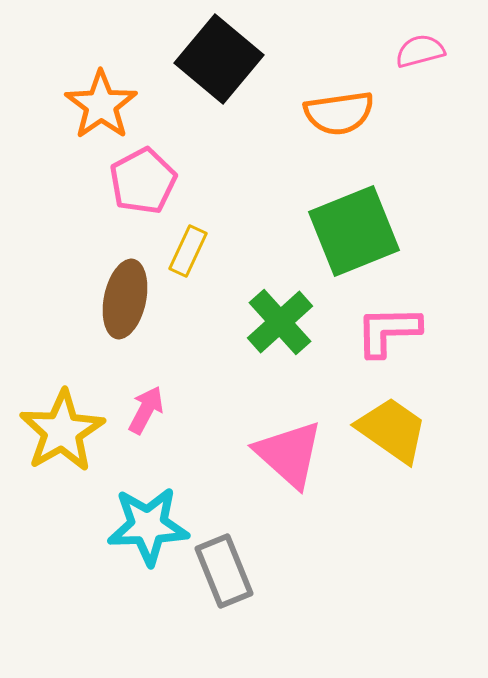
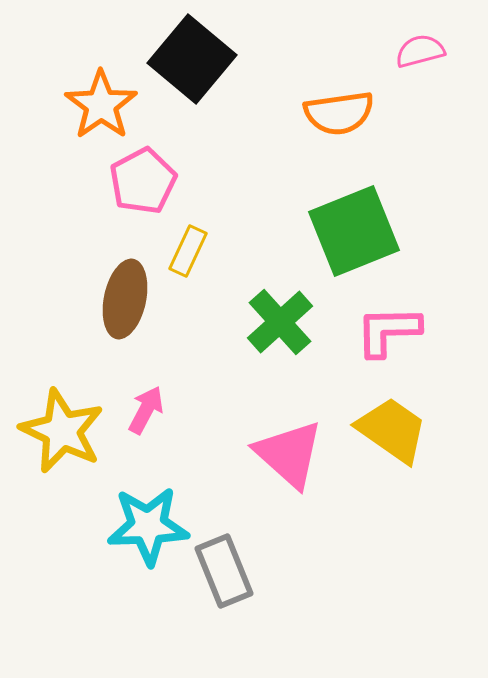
black square: moved 27 px left
yellow star: rotated 16 degrees counterclockwise
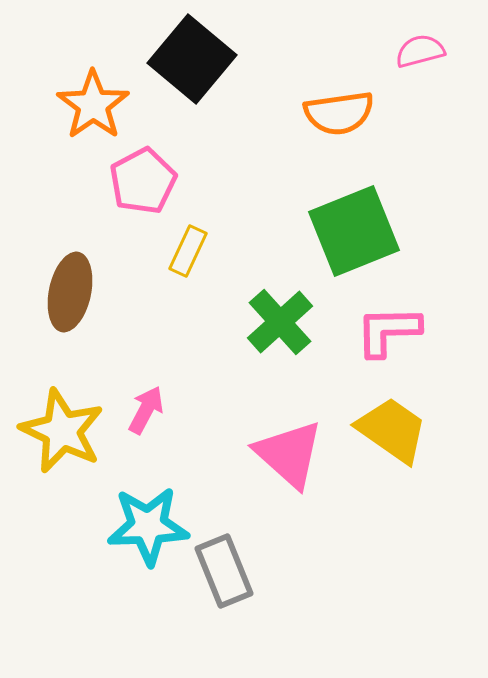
orange star: moved 8 px left
brown ellipse: moved 55 px left, 7 px up
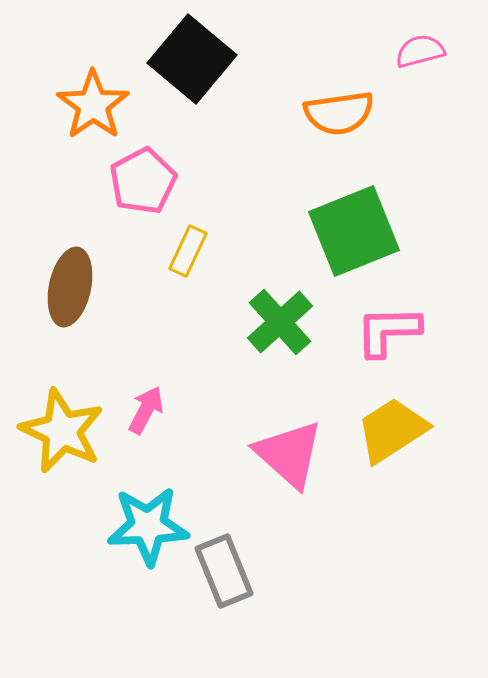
brown ellipse: moved 5 px up
yellow trapezoid: rotated 68 degrees counterclockwise
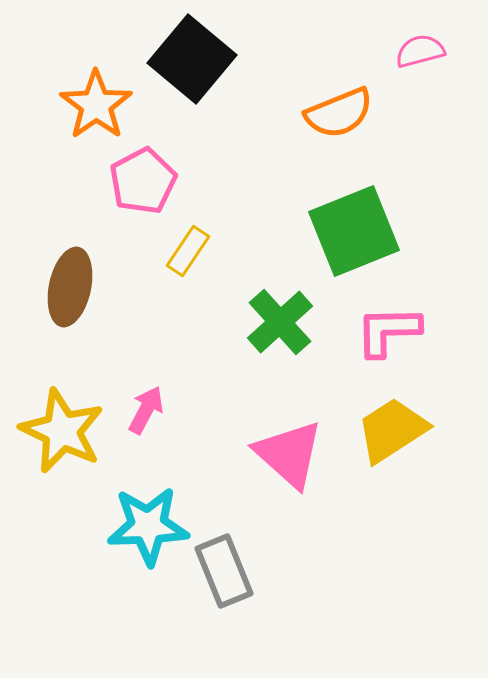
orange star: moved 3 px right
orange semicircle: rotated 14 degrees counterclockwise
yellow rectangle: rotated 9 degrees clockwise
